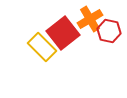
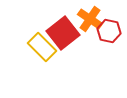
orange cross: rotated 25 degrees counterclockwise
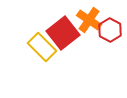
orange cross: moved 1 px left, 1 px down
red hexagon: moved 1 px right, 1 px up; rotated 15 degrees clockwise
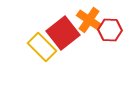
red hexagon: rotated 25 degrees counterclockwise
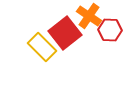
orange cross: moved 4 px up
red square: moved 2 px right
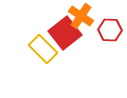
orange cross: moved 8 px left
yellow rectangle: moved 1 px right, 2 px down
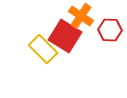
red square: moved 3 px down; rotated 20 degrees counterclockwise
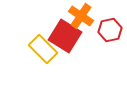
red hexagon: rotated 15 degrees counterclockwise
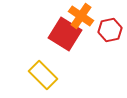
red square: moved 2 px up
yellow rectangle: moved 26 px down
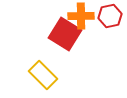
orange cross: rotated 35 degrees counterclockwise
red hexagon: moved 14 px up
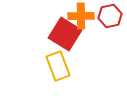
yellow rectangle: moved 15 px right, 9 px up; rotated 24 degrees clockwise
